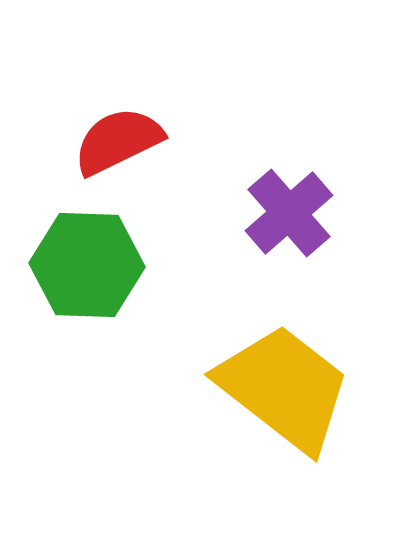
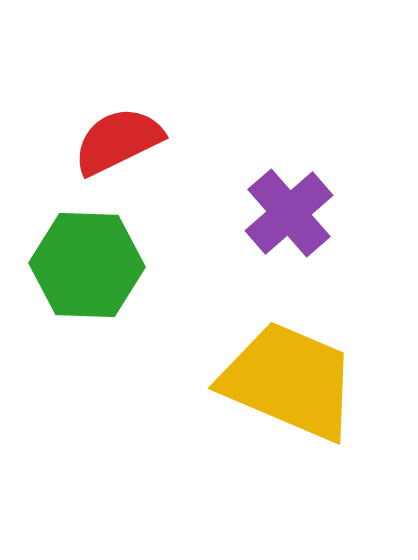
yellow trapezoid: moved 5 px right, 7 px up; rotated 15 degrees counterclockwise
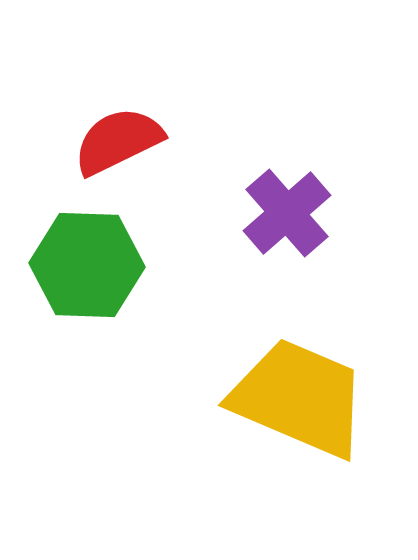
purple cross: moved 2 px left
yellow trapezoid: moved 10 px right, 17 px down
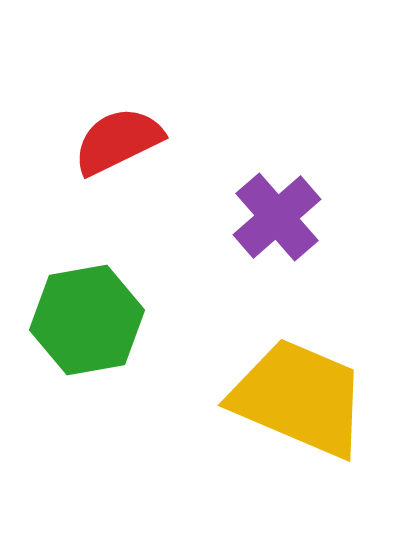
purple cross: moved 10 px left, 4 px down
green hexagon: moved 55 px down; rotated 12 degrees counterclockwise
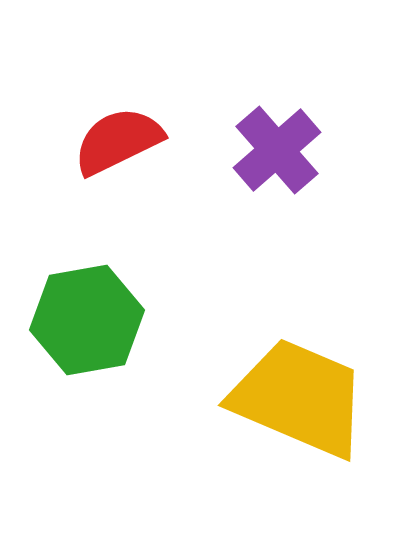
purple cross: moved 67 px up
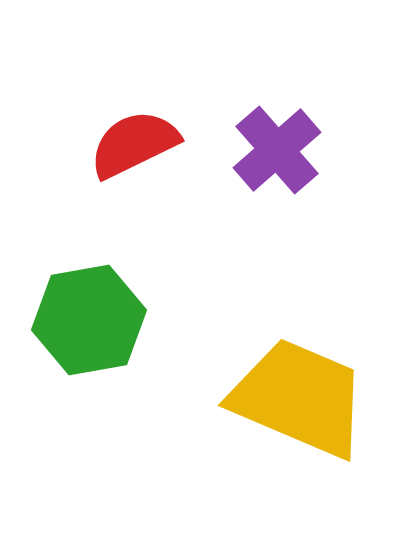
red semicircle: moved 16 px right, 3 px down
green hexagon: moved 2 px right
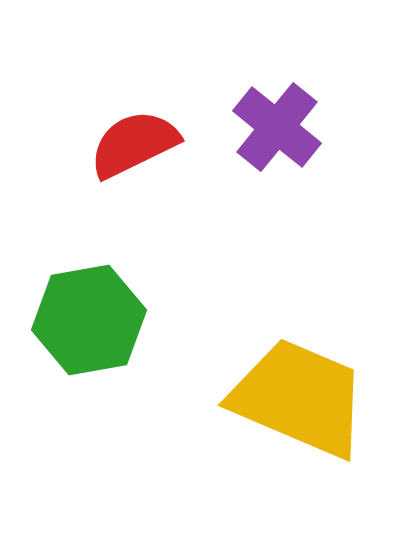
purple cross: moved 23 px up; rotated 10 degrees counterclockwise
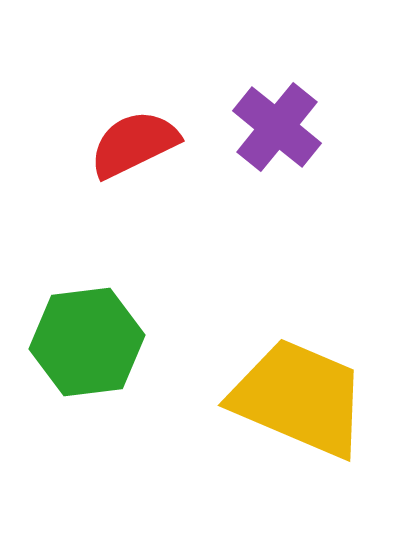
green hexagon: moved 2 px left, 22 px down; rotated 3 degrees clockwise
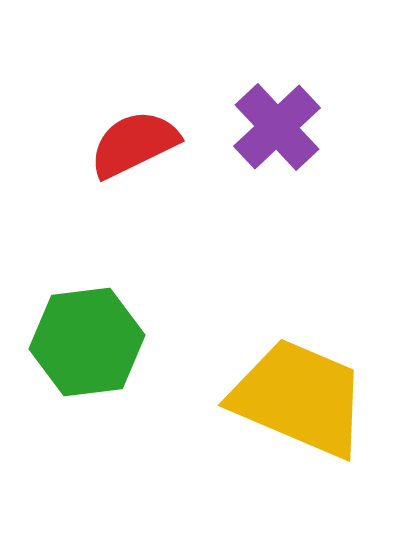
purple cross: rotated 8 degrees clockwise
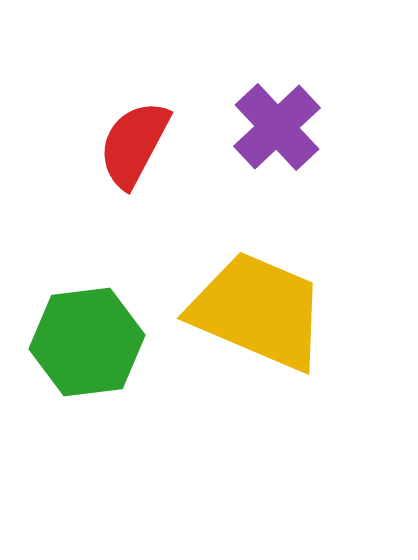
red semicircle: rotated 36 degrees counterclockwise
yellow trapezoid: moved 41 px left, 87 px up
